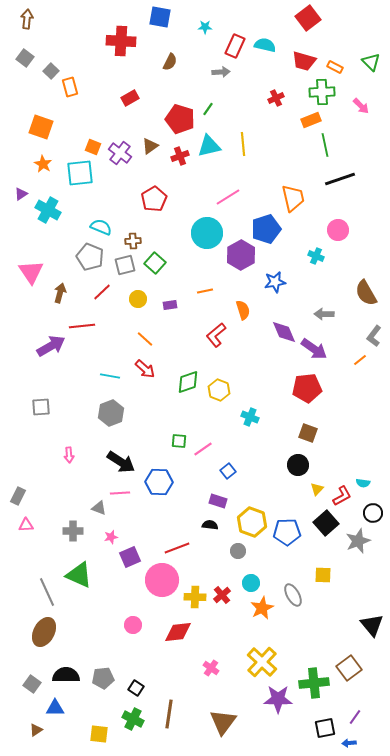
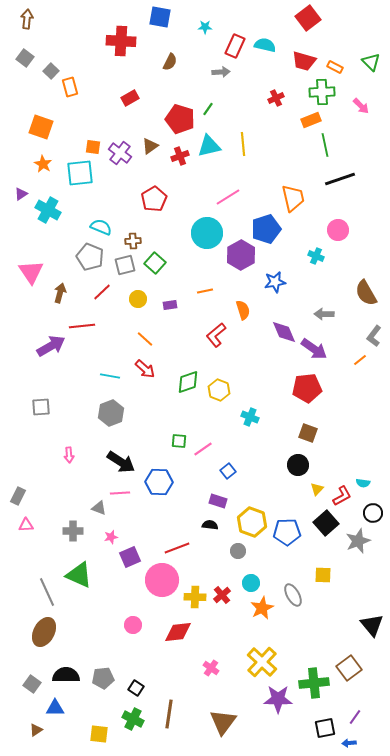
orange square at (93, 147): rotated 14 degrees counterclockwise
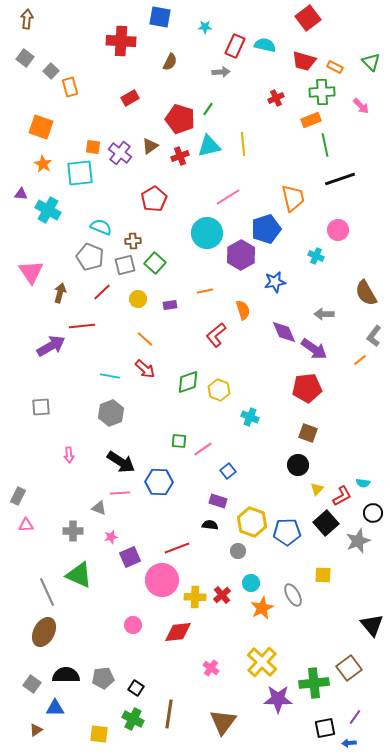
purple triangle at (21, 194): rotated 40 degrees clockwise
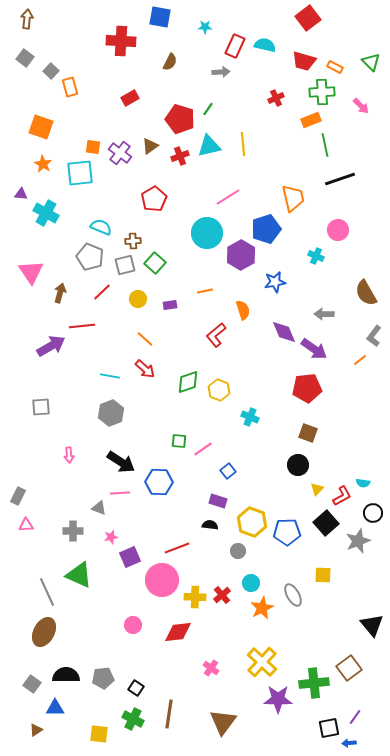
cyan cross at (48, 210): moved 2 px left, 3 px down
black square at (325, 728): moved 4 px right
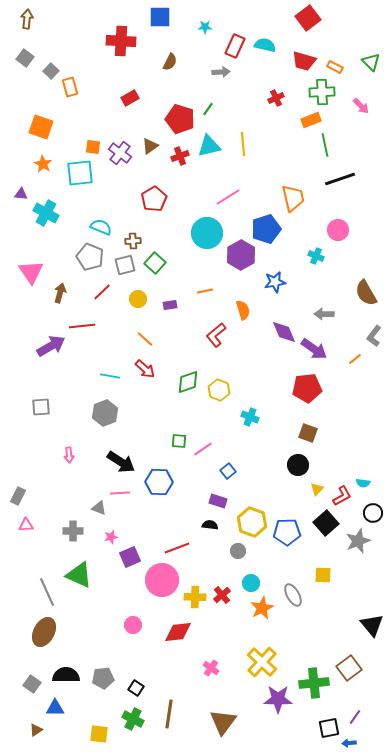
blue square at (160, 17): rotated 10 degrees counterclockwise
orange line at (360, 360): moved 5 px left, 1 px up
gray hexagon at (111, 413): moved 6 px left
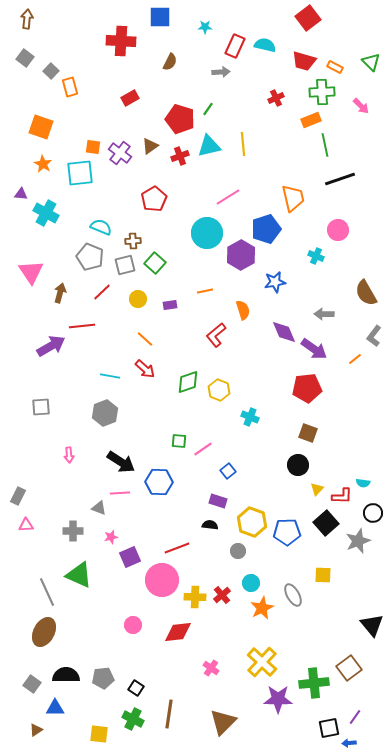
red L-shape at (342, 496): rotated 30 degrees clockwise
brown triangle at (223, 722): rotated 8 degrees clockwise
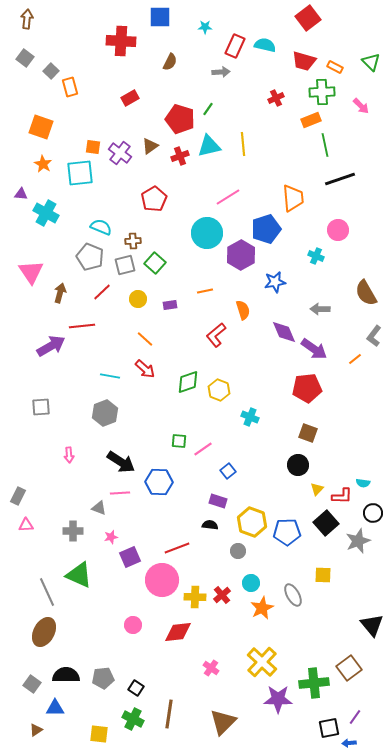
orange trapezoid at (293, 198): rotated 8 degrees clockwise
gray arrow at (324, 314): moved 4 px left, 5 px up
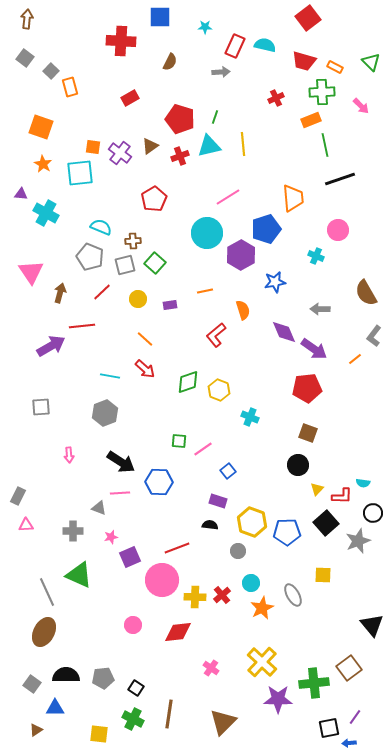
green line at (208, 109): moved 7 px right, 8 px down; rotated 16 degrees counterclockwise
